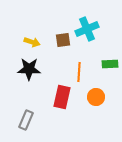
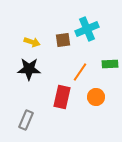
orange line: moved 1 px right; rotated 30 degrees clockwise
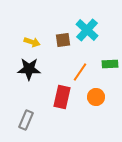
cyan cross: moved 1 px down; rotated 25 degrees counterclockwise
